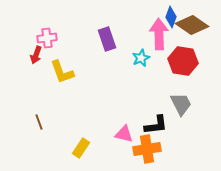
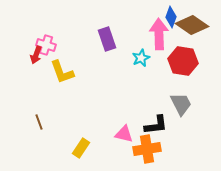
pink cross: moved 1 px left, 7 px down; rotated 24 degrees clockwise
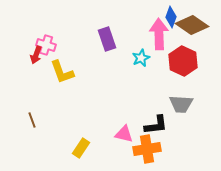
red hexagon: rotated 16 degrees clockwise
gray trapezoid: rotated 120 degrees clockwise
brown line: moved 7 px left, 2 px up
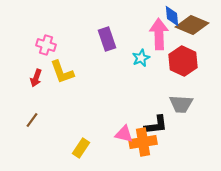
blue diamond: moved 1 px right, 1 px up; rotated 25 degrees counterclockwise
brown diamond: rotated 12 degrees counterclockwise
red arrow: moved 23 px down
brown line: rotated 56 degrees clockwise
orange cross: moved 4 px left, 7 px up
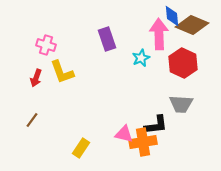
red hexagon: moved 2 px down
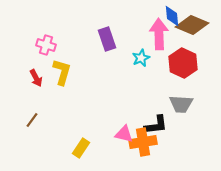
yellow L-shape: rotated 144 degrees counterclockwise
red arrow: rotated 48 degrees counterclockwise
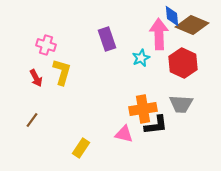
orange cross: moved 33 px up
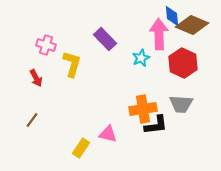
purple rectangle: moved 2 px left; rotated 25 degrees counterclockwise
yellow L-shape: moved 10 px right, 8 px up
pink triangle: moved 16 px left
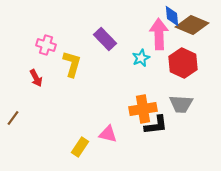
brown line: moved 19 px left, 2 px up
yellow rectangle: moved 1 px left, 1 px up
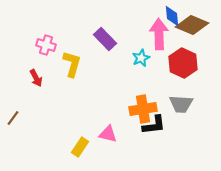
black L-shape: moved 2 px left
